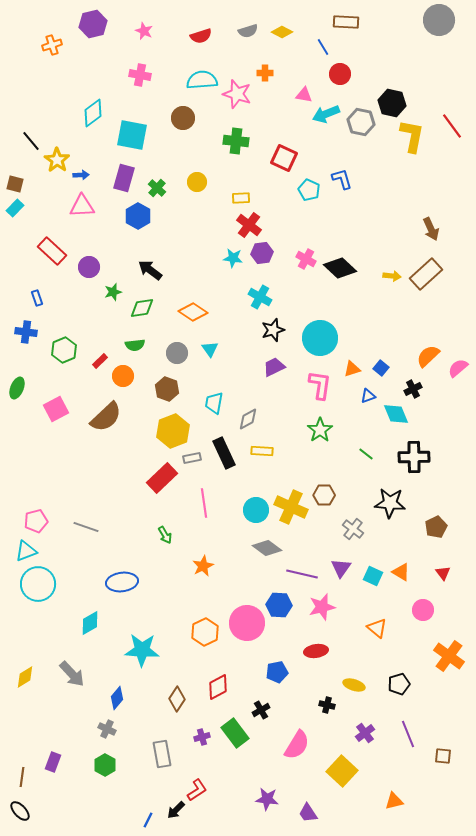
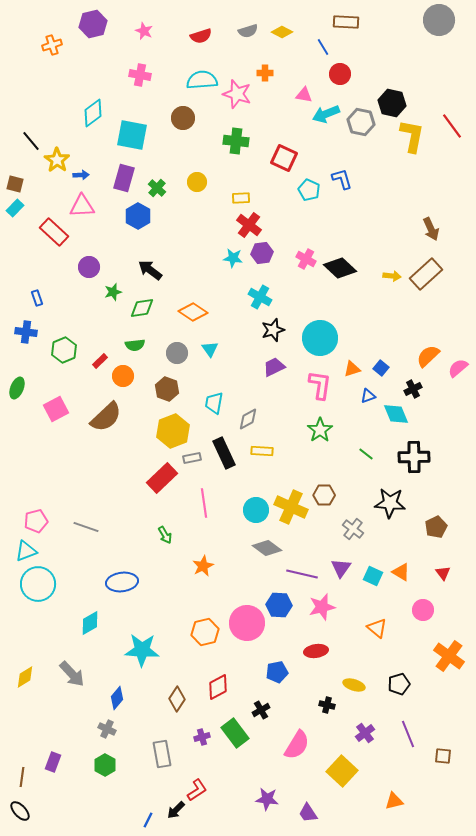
red rectangle at (52, 251): moved 2 px right, 19 px up
orange hexagon at (205, 632): rotated 12 degrees clockwise
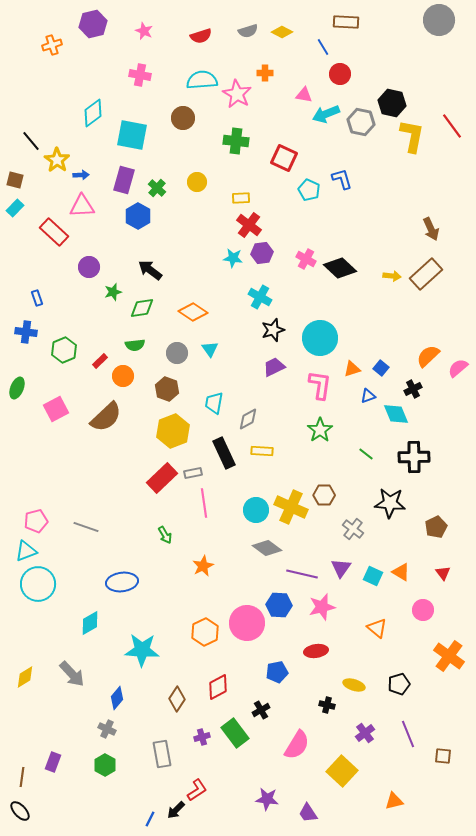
pink star at (237, 94): rotated 12 degrees clockwise
purple rectangle at (124, 178): moved 2 px down
brown square at (15, 184): moved 4 px up
gray rectangle at (192, 458): moved 1 px right, 15 px down
orange hexagon at (205, 632): rotated 12 degrees counterclockwise
blue line at (148, 820): moved 2 px right, 1 px up
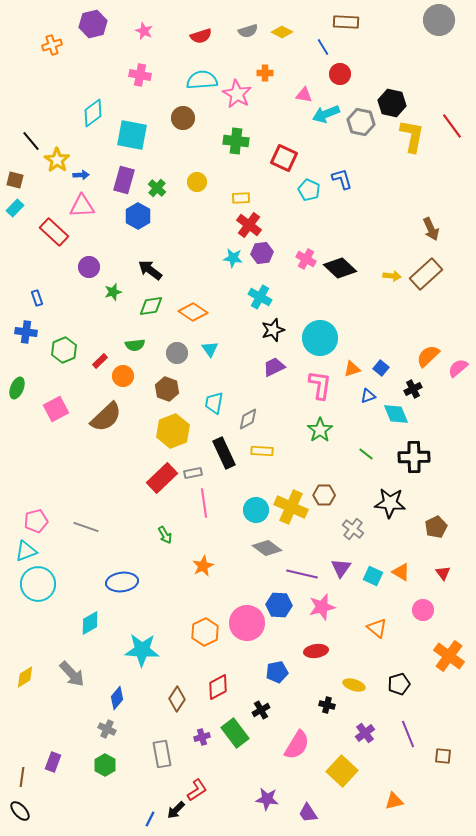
green diamond at (142, 308): moved 9 px right, 2 px up
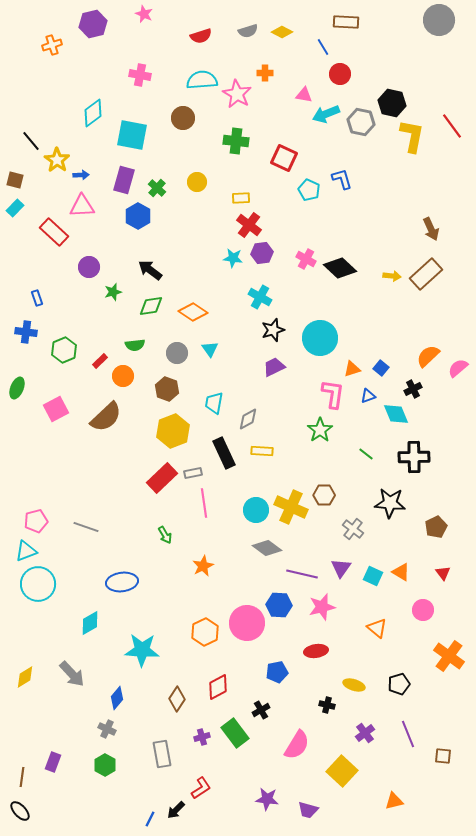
pink star at (144, 31): moved 17 px up
pink L-shape at (320, 385): moved 13 px right, 9 px down
red L-shape at (197, 790): moved 4 px right, 2 px up
purple trapezoid at (308, 813): moved 3 px up; rotated 40 degrees counterclockwise
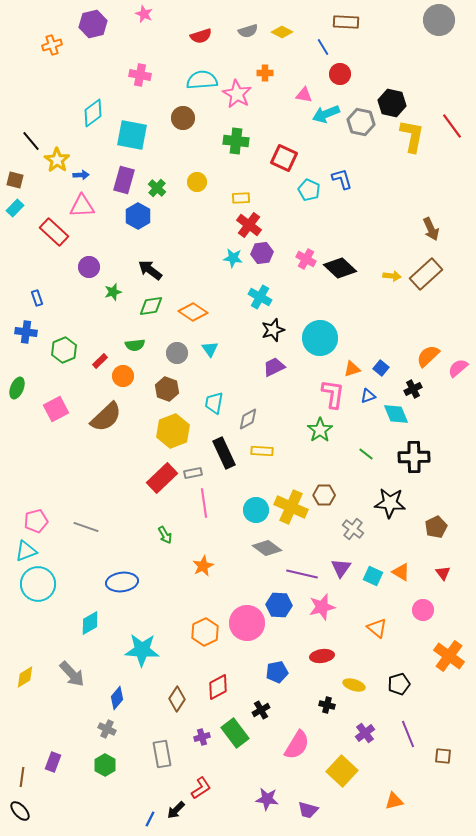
red ellipse at (316, 651): moved 6 px right, 5 px down
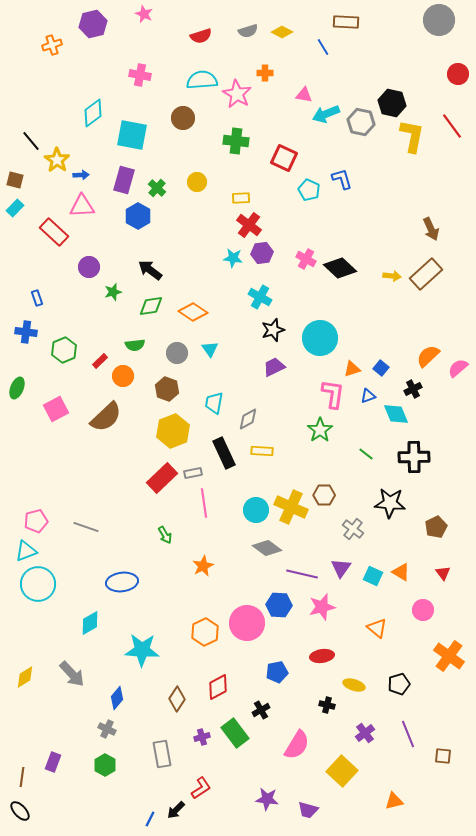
red circle at (340, 74): moved 118 px right
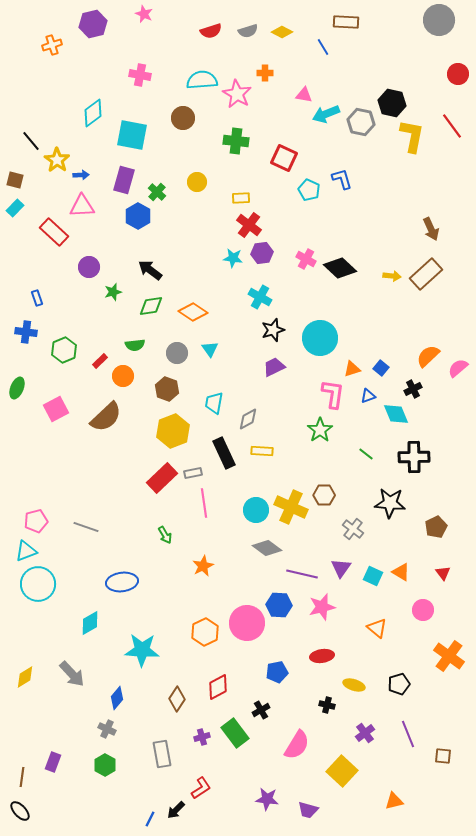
red semicircle at (201, 36): moved 10 px right, 5 px up
green cross at (157, 188): moved 4 px down
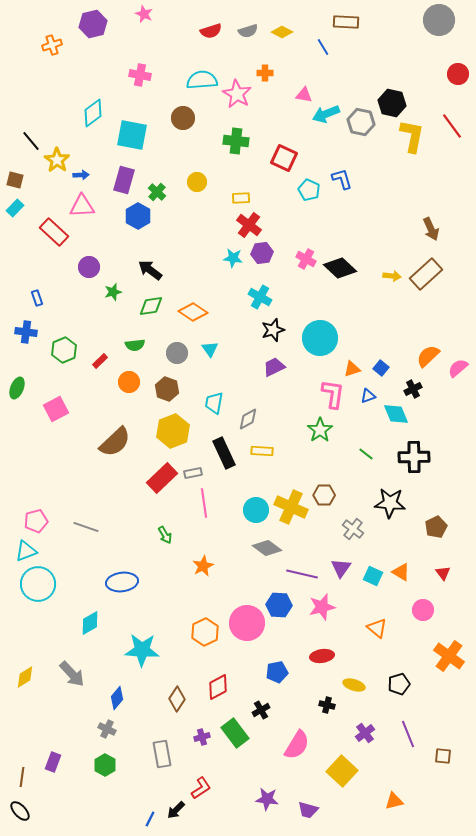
orange circle at (123, 376): moved 6 px right, 6 px down
brown semicircle at (106, 417): moved 9 px right, 25 px down
